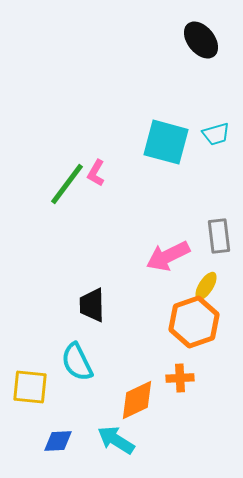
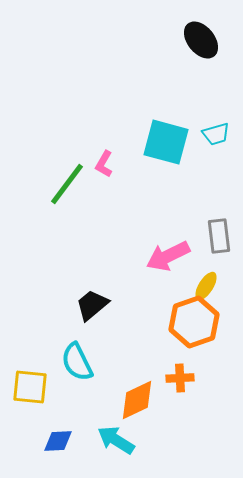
pink L-shape: moved 8 px right, 9 px up
black trapezoid: rotated 51 degrees clockwise
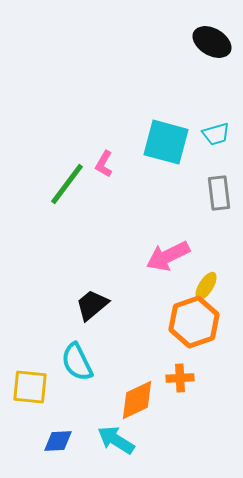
black ellipse: moved 11 px right, 2 px down; rotated 21 degrees counterclockwise
gray rectangle: moved 43 px up
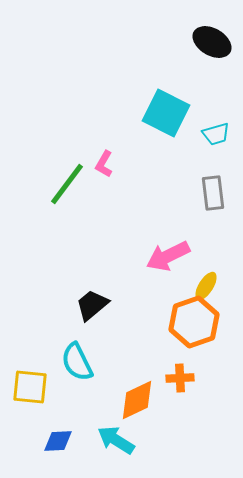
cyan square: moved 29 px up; rotated 12 degrees clockwise
gray rectangle: moved 6 px left
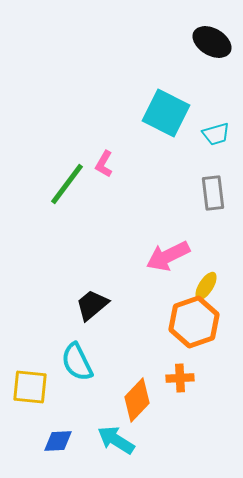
orange diamond: rotated 21 degrees counterclockwise
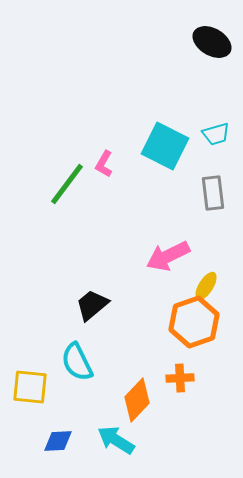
cyan square: moved 1 px left, 33 px down
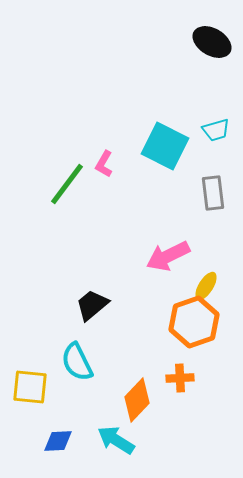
cyan trapezoid: moved 4 px up
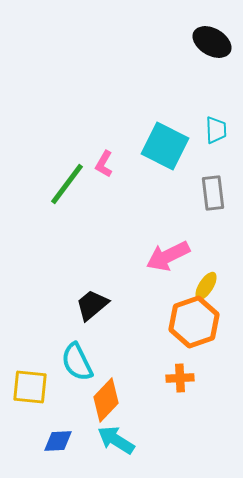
cyan trapezoid: rotated 76 degrees counterclockwise
orange diamond: moved 31 px left
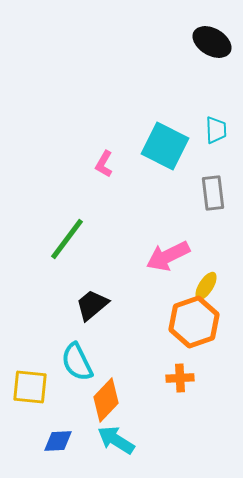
green line: moved 55 px down
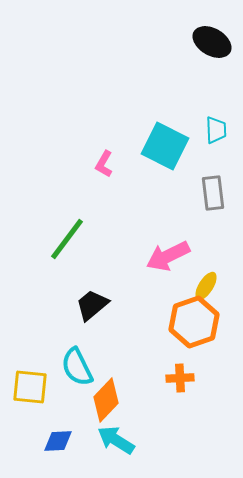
cyan semicircle: moved 5 px down
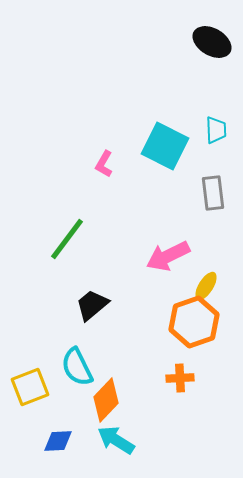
yellow square: rotated 27 degrees counterclockwise
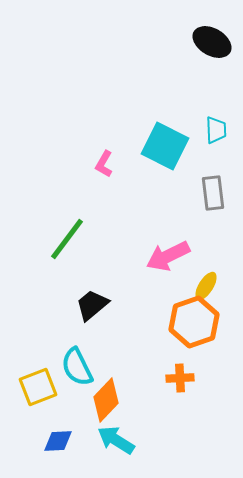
yellow square: moved 8 px right
